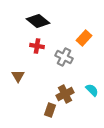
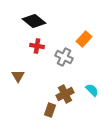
black diamond: moved 4 px left
orange rectangle: moved 1 px down
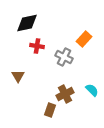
black diamond: moved 7 px left, 2 px down; rotated 50 degrees counterclockwise
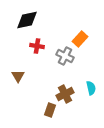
black diamond: moved 3 px up
orange rectangle: moved 4 px left
gray cross: moved 1 px right, 1 px up
cyan semicircle: moved 1 px left, 2 px up; rotated 32 degrees clockwise
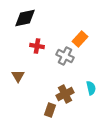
black diamond: moved 2 px left, 2 px up
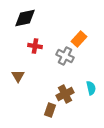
orange rectangle: moved 1 px left
red cross: moved 2 px left
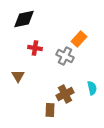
black diamond: moved 1 px left, 1 px down
red cross: moved 2 px down
cyan semicircle: moved 1 px right
brown rectangle: rotated 16 degrees counterclockwise
